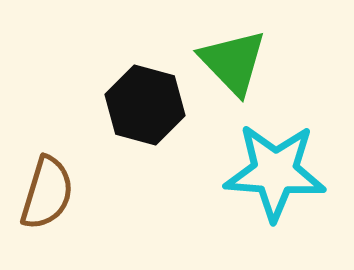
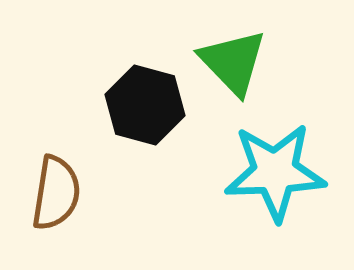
cyan star: rotated 6 degrees counterclockwise
brown semicircle: moved 9 px right; rotated 8 degrees counterclockwise
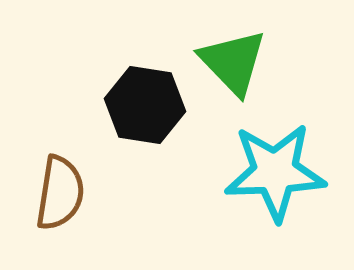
black hexagon: rotated 6 degrees counterclockwise
brown semicircle: moved 4 px right
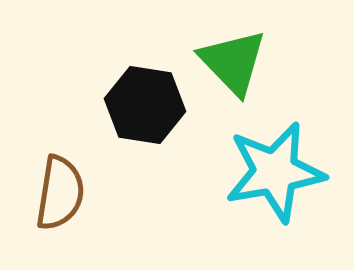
cyan star: rotated 8 degrees counterclockwise
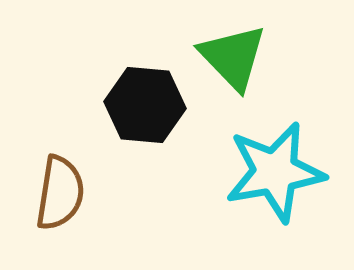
green triangle: moved 5 px up
black hexagon: rotated 4 degrees counterclockwise
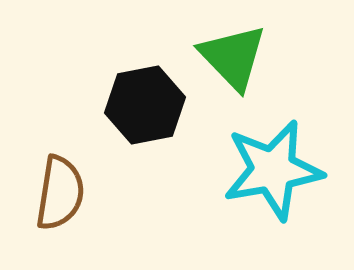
black hexagon: rotated 16 degrees counterclockwise
cyan star: moved 2 px left, 2 px up
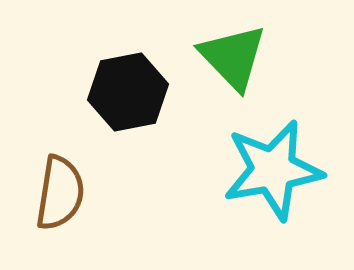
black hexagon: moved 17 px left, 13 px up
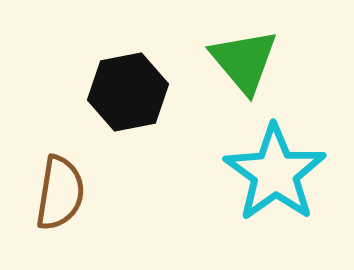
green triangle: moved 11 px right, 4 px down; rotated 4 degrees clockwise
cyan star: moved 2 px right, 3 px down; rotated 26 degrees counterclockwise
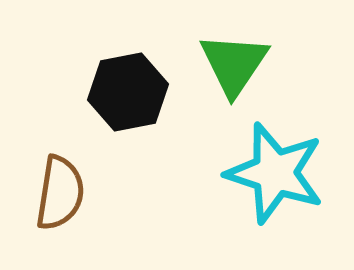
green triangle: moved 10 px left, 3 px down; rotated 14 degrees clockwise
cyan star: rotated 18 degrees counterclockwise
